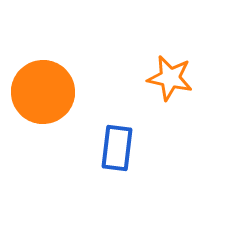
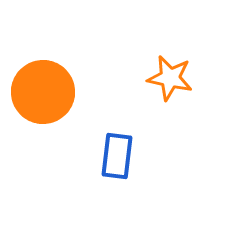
blue rectangle: moved 8 px down
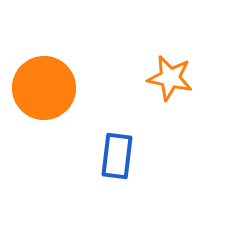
orange circle: moved 1 px right, 4 px up
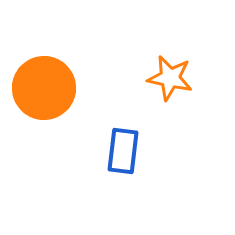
blue rectangle: moved 6 px right, 5 px up
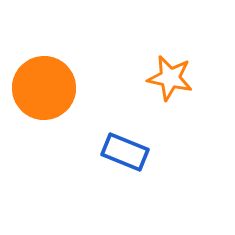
blue rectangle: moved 2 px right, 1 px down; rotated 75 degrees counterclockwise
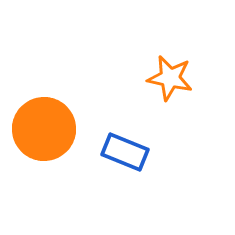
orange circle: moved 41 px down
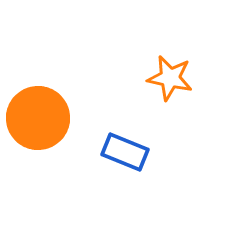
orange circle: moved 6 px left, 11 px up
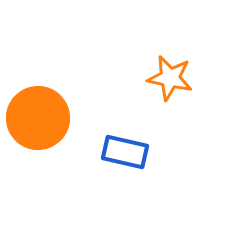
blue rectangle: rotated 9 degrees counterclockwise
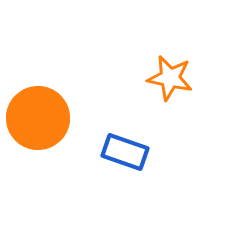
blue rectangle: rotated 6 degrees clockwise
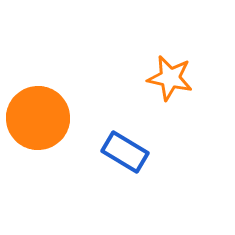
blue rectangle: rotated 12 degrees clockwise
